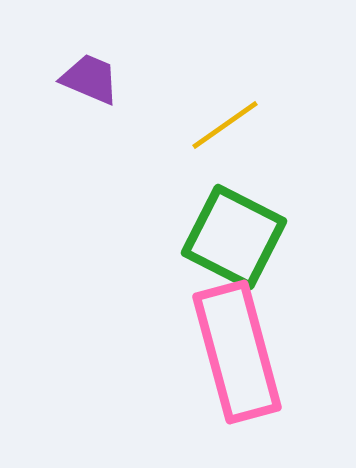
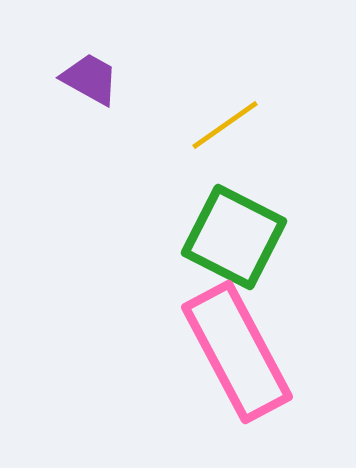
purple trapezoid: rotated 6 degrees clockwise
pink rectangle: rotated 13 degrees counterclockwise
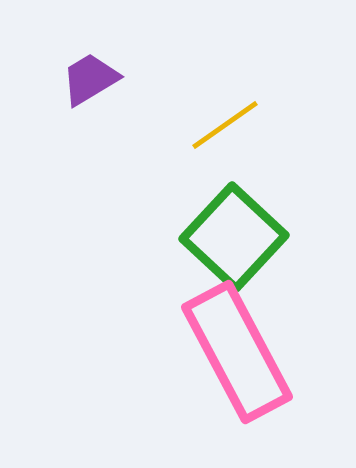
purple trapezoid: rotated 60 degrees counterclockwise
green square: rotated 16 degrees clockwise
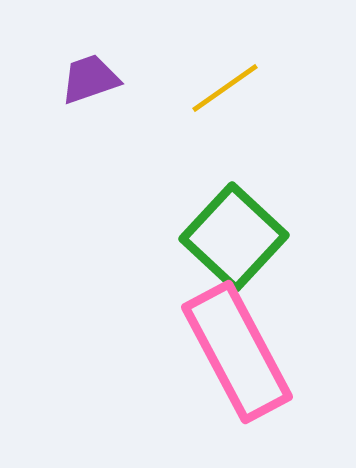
purple trapezoid: rotated 12 degrees clockwise
yellow line: moved 37 px up
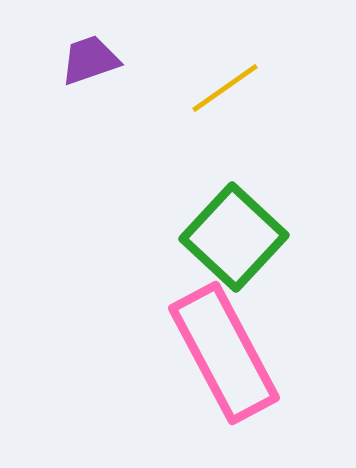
purple trapezoid: moved 19 px up
pink rectangle: moved 13 px left, 1 px down
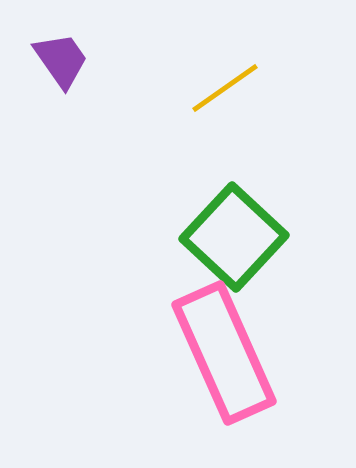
purple trapezoid: moved 29 px left; rotated 74 degrees clockwise
pink rectangle: rotated 4 degrees clockwise
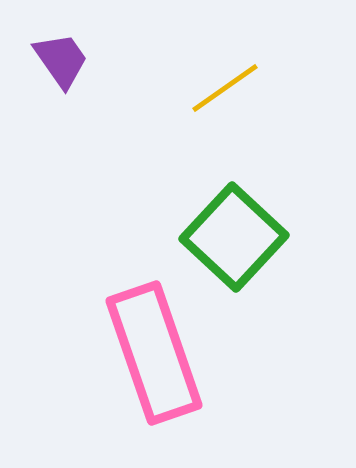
pink rectangle: moved 70 px left; rotated 5 degrees clockwise
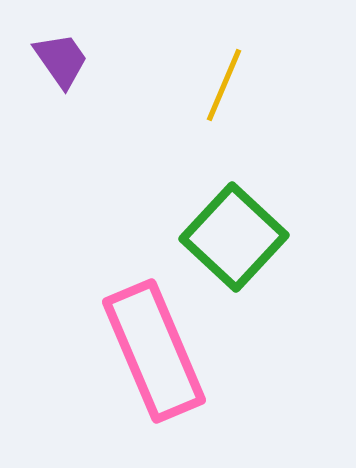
yellow line: moved 1 px left, 3 px up; rotated 32 degrees counterclockwise
pink rectangle: moved 2 px up; rotated 4 degrees counterclockwise
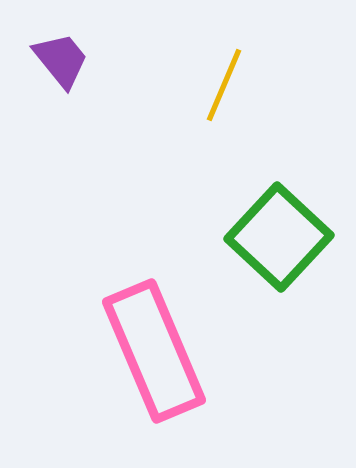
purple trapezoid: rotated 4 degrees counterclockwise
green square: moved 45 px right
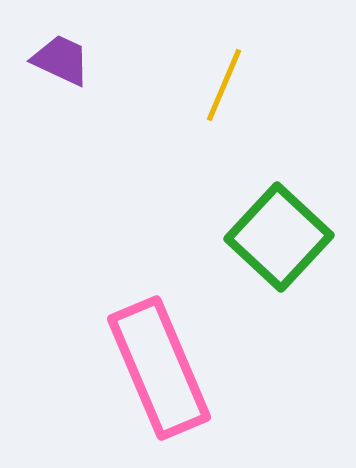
purple trapezoid: rotated 26 degrees counterclockwise
pink rectangle: moved 5 px right, 17 px down
